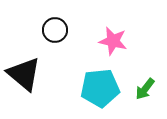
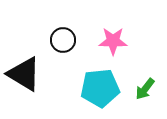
black circle: moved 8 px right, 10 px down
pink star: rotated 12 degrees counterclockwise
black triangle: rotated 9 degrees counterclockwise
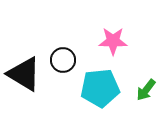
black circle: moved 20 px down
green arrow: moved 1 px right, 1 px down
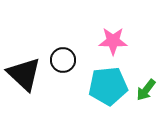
black triangle: rotated 12 degrees clockwise
cyan pentagon: moved 8 px right, 2 px up
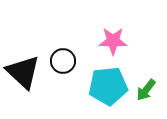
black circle: moved 1 px down
black triangle: moved 1 px left, 2 px up
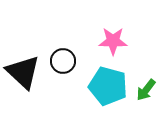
cyan pentagon: rotated 21 degrees clockwise
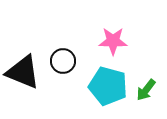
black triangle: rotated 21 degrees counterclockwise
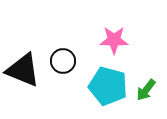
pink star: moved 1 px right, 1 px up
black triangle: moved 2 px up
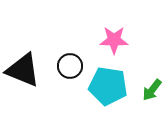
black circle: moved 7 px right, 5 px down
cyan pentagon: rotated 6 degrees counterclockwise
green arrow: moved 6 px right
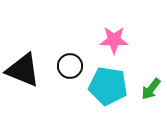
green arrow: moved 1 px left, 1 px up
